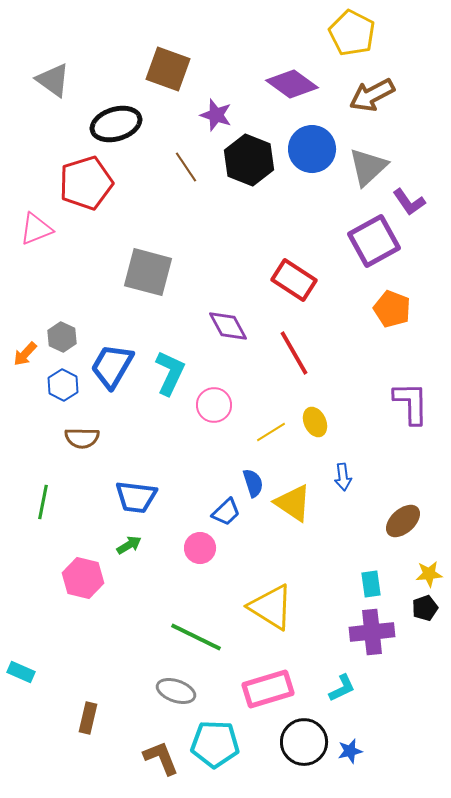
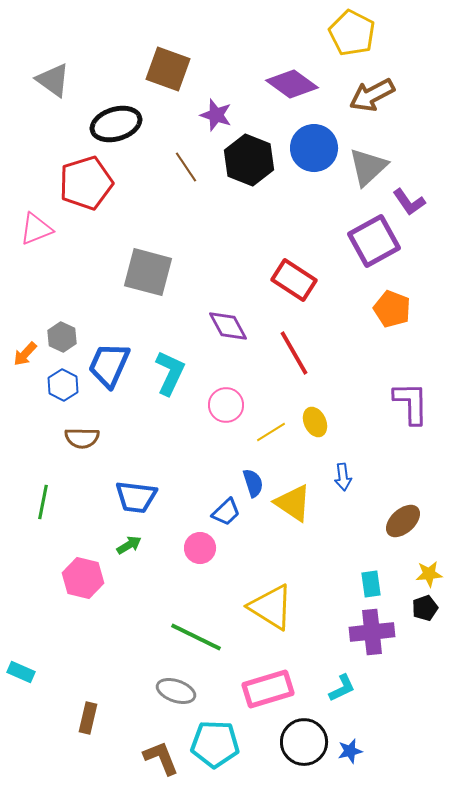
blue circle at (312, 149): moved 2 px right, 1 px up
blue trapezoid at (112, 366): moved 3 px left, 1 px up; rotated 6 degrees counterclockwise
pink circle at (214, 405): moved 12 px right
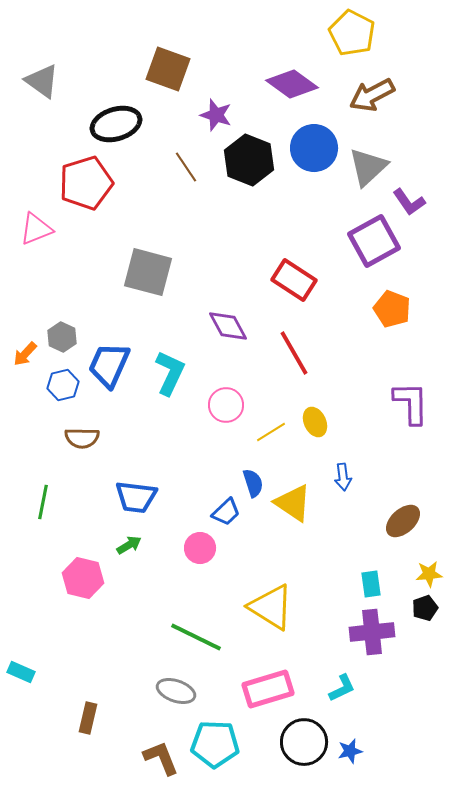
gray triangle at (53, 80): moved 11 px left, 1 px down
blue hexagon at (63, 385): rotated 20 degrees clockwise
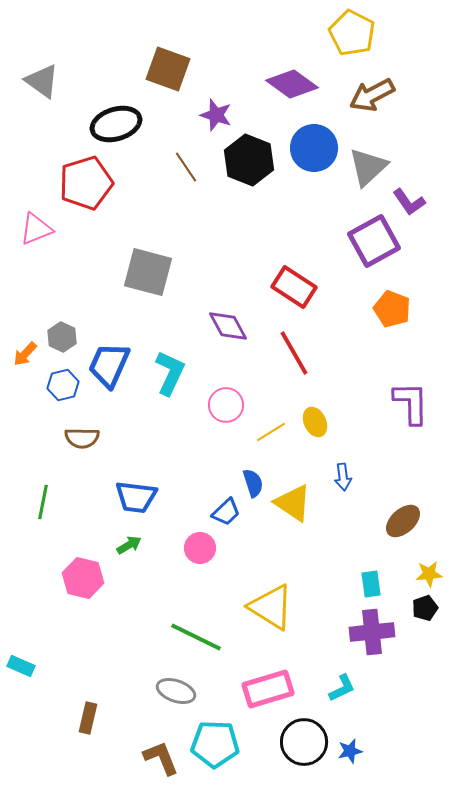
red rectangle at (294, 280): moved 7 px down
cyan rectangle at (21, 672): moved 6 px up
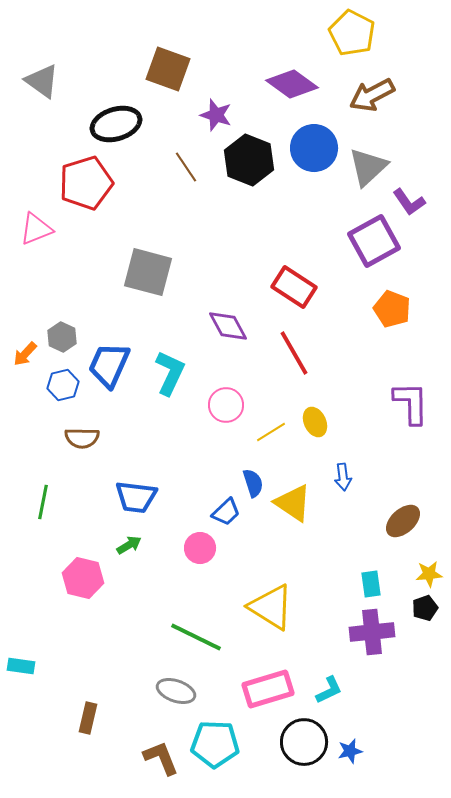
cyan rectangle at (21, 666): rotated 16 degrees counterclockwise
cyan L-shape at (342, 688): moved 13 px left, 2 px down
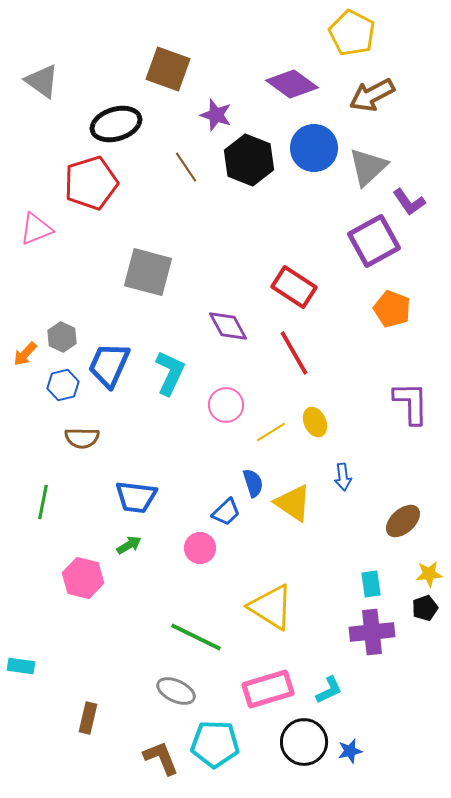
red pentagon at (86, 183): moved 5 px right
gray ellipse at (176, 691): rotated 6 degrees clockwise
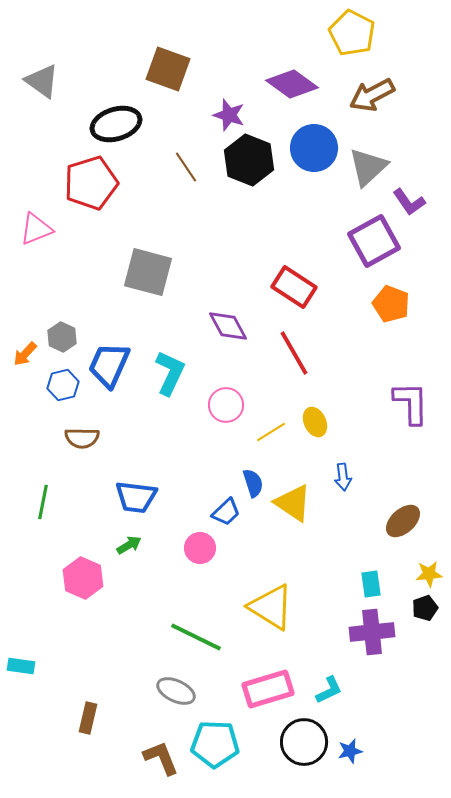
purple star at (216, 115): moved 13 px right
orange pentagon at (392, 309): moved 1 px left, 5 px up
pink hexagon at (83, 578): rotated 9 degrees clockwise
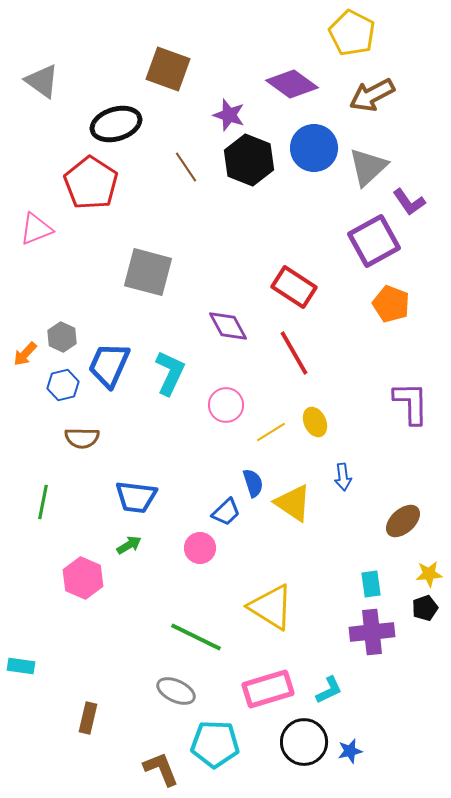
red pentagon at (91, 183): rotated 22 degrees counterclockwise
brown L-shape at (161, 758): moved 11 px down
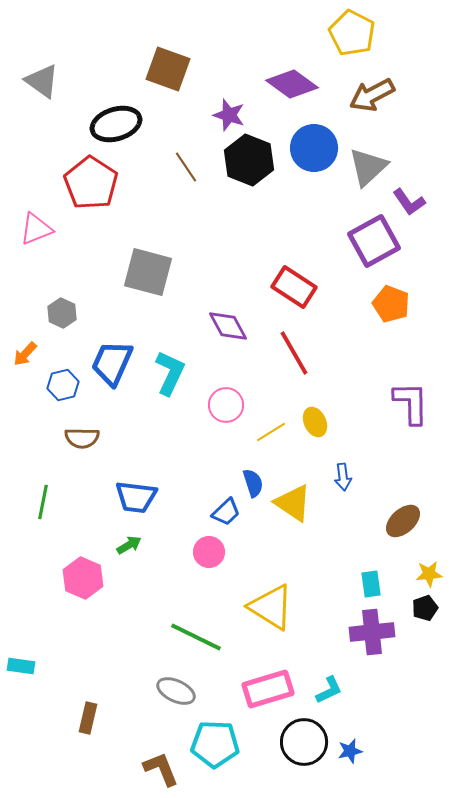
gray hexagon at (62, 337): moved 24 px up
blue trapezoid at (109, 365): moved 3 px right, 2 px up
pink circle at (200, 548): moved 9 px right, 4 px down
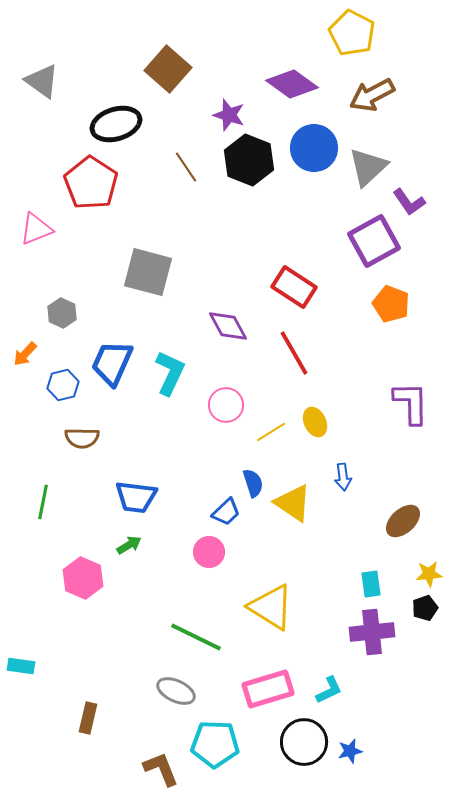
brown square at (168, 69): rotated 21 degrees clockwise
